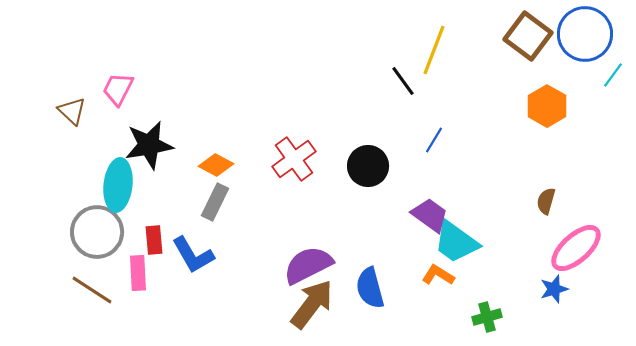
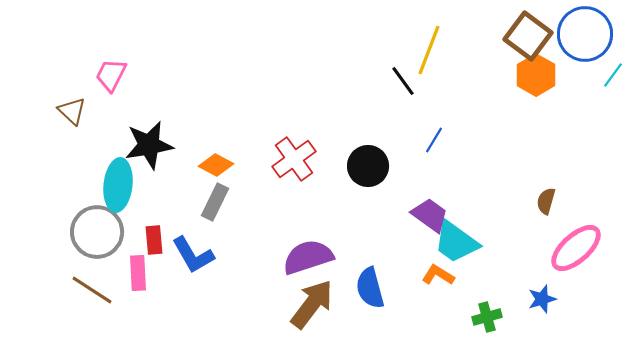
yellow line: moved 5 px left
pink trapezoid: moved 7 px left, 14 px up
orange hexagon: moved 11 px left, 31 px up
purple semicircle: moved 8 px up; rotated 9 degrees clockwise
blue star: moved 12 px left, 10 px down
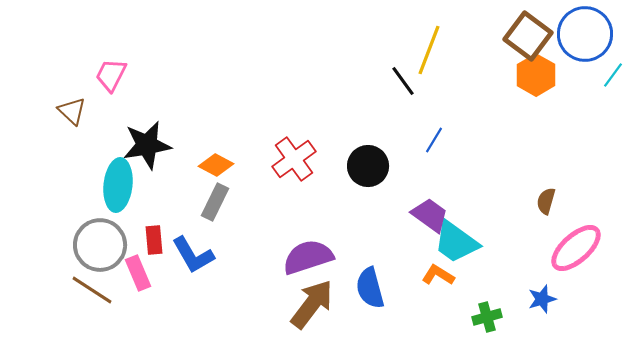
black star: moved 2 px left
gray circle: moved 3 px right, 13 px down
pink rectangle: rotated 20 degrees counterclockwise
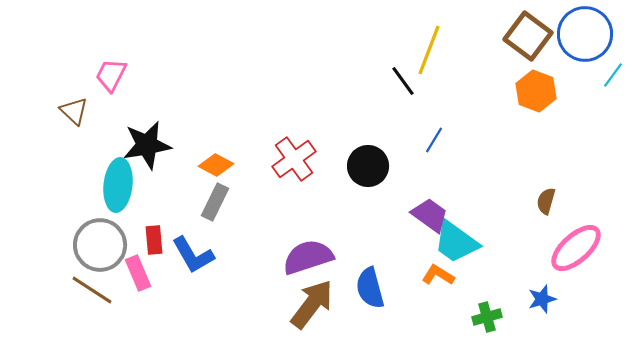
orange hexagon: moved 16 px down; rotated 9 degrees counterclockwise
brown triangle: moved 2 px right
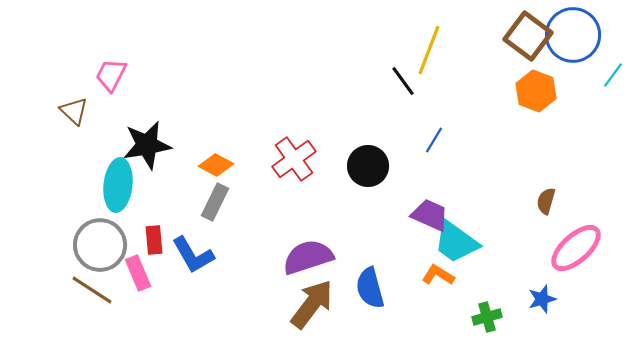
blue circle: moved 12 px left, 1 px down
purple trapezoid: rotated 12 degrees counterclockwise
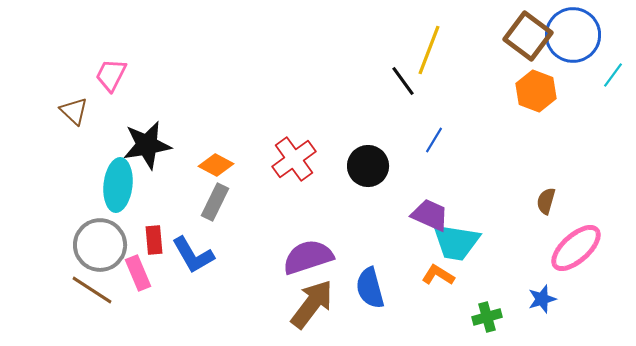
cyan trapezoid: rotated 27 degrees counterclockwise
